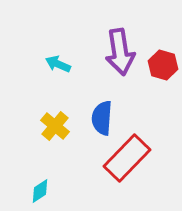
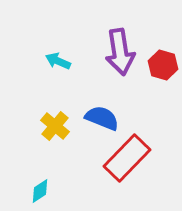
cyan arrow: moved 3 px up
blue semicircle: rotated 108 degrees clockwise
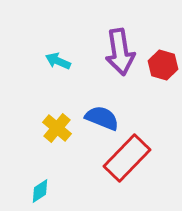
yellow cross: moved 2 px right, 2 px down
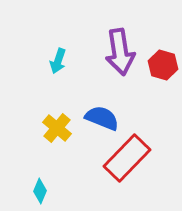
cyan arrow: rotated 95 degrees counterclockwise
cyan diamond: rotated 35 degrees counterclockwise
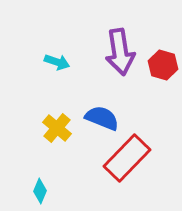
cyan arrow: moved 1 px left, 1 px down; rotated 90 degrees counterclockwise
